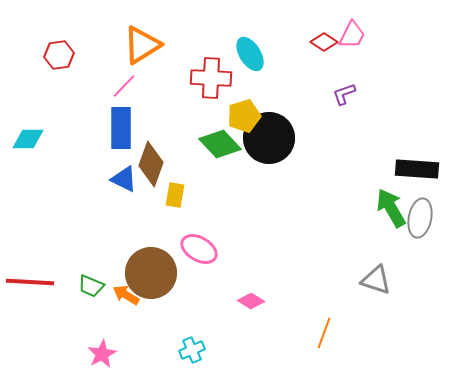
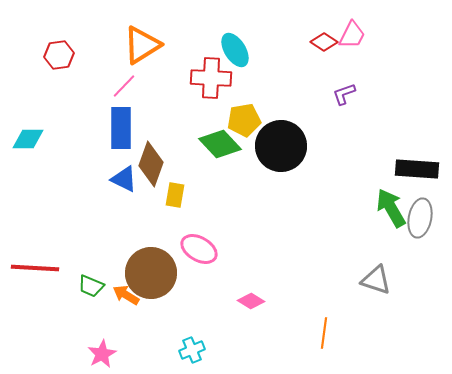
cyan ellipse: moved 15 px left, 4 px up
yellow pentagon: moved 4 px down; rotated 8 degrees clockwise
black circle: moved 12 px right, 8 px down
red line: moved 5 px right, 14 px up
orange line: rotated 12 degrees counterclockwise
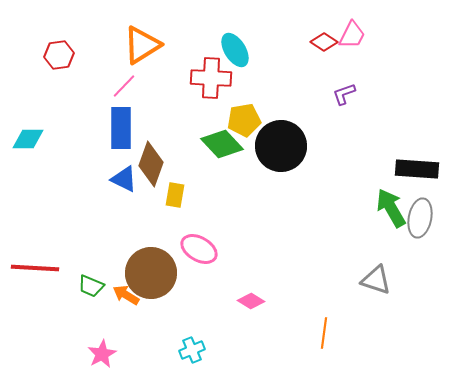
green diamond: moved 2 px right
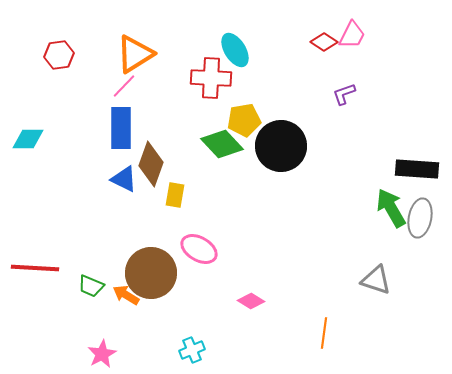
orange triangle: moved 7 px left, 9 px down
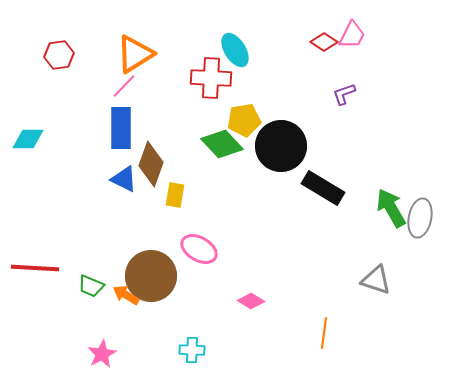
black rectangle: moved 94 px left, 19 px down; rotated 27 degrees clockwise
brown circle: moved 3 px down
cyan cross: rotated 25 degrees clockwise
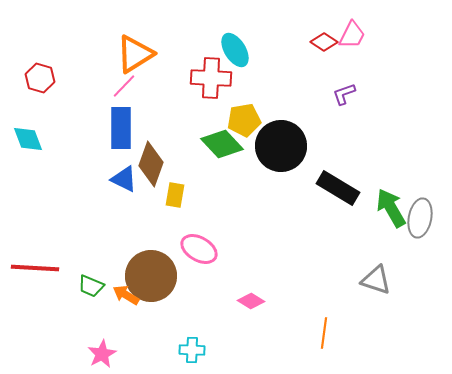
red hexagon: moved 19 px left, 23 px down; rotated 24 degrees clockwise
cyan diamond: rotated 68 degrees clockwise
black rectangle: moved 15 px right
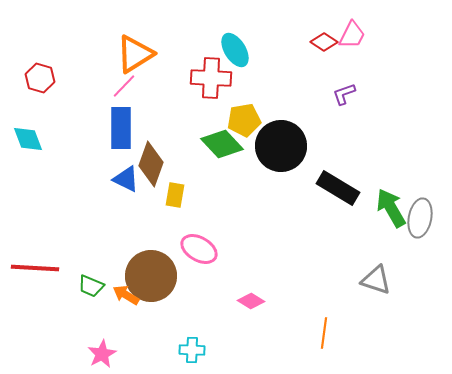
blue triangle: moved 2 px right
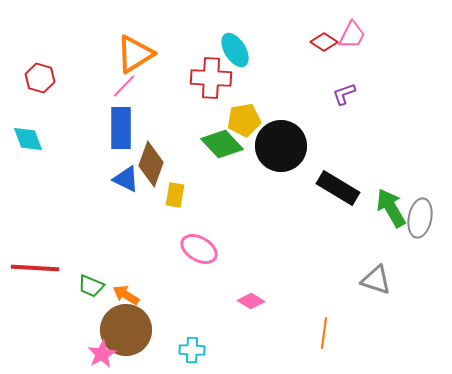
brown circle: moved 25 px left, 54 px down
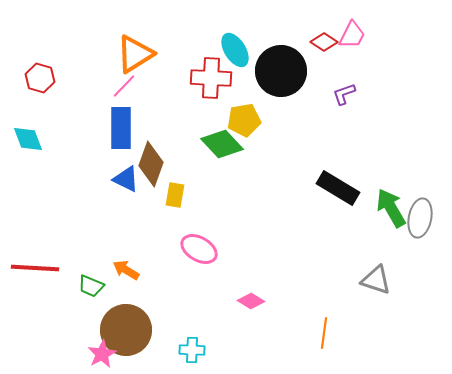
black circle: moved 75 px up
orange arrow: moved 25 px up
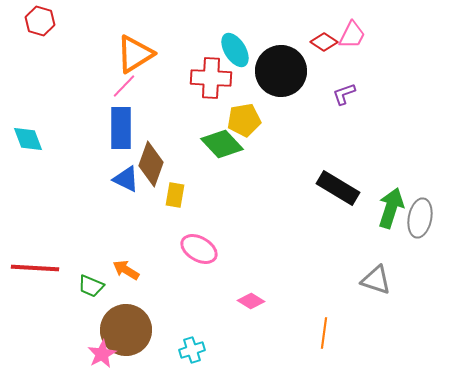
red hexagon: moved 57 px up
green arrow: rotated 48 degrees clockwise
cyan cross: rotated 20 degrees counterclockwise
